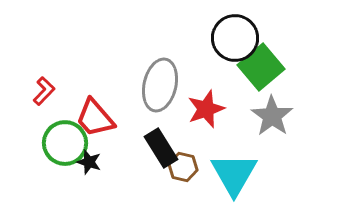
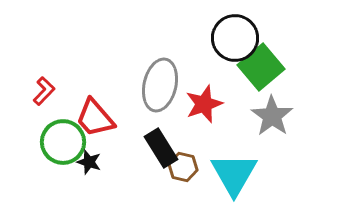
red star: moved 2 px left, 5 px up
green circle: moved 2 px left, 1 px up
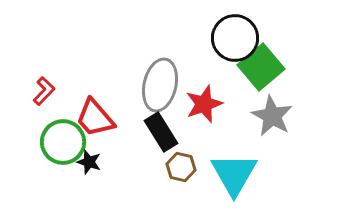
gray star: rotated 6 degrees counterclockwise
black rectangle: moved 16 px up
brown hexagon: moved 2 px left
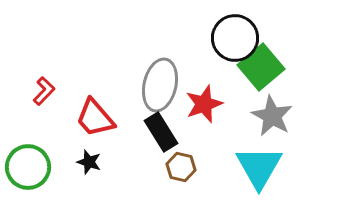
green circle: moved 35 px left, 25 px down
cyan triangle: moved 25 px right, 7 px up
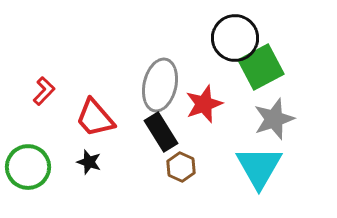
green square: rotated 12 degrees clockwise
gray star: moved 2 px right, 3 px down; rotated 24 degrees clockwise
brown hexagon: rotated 12 degrees clockwise
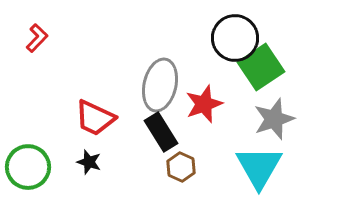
green square: rotated 6 degrees counterclockwise
red L-shape: moved 7 px left, 53 px up
red trapezoid: rotated 24 degrees counterclockwise
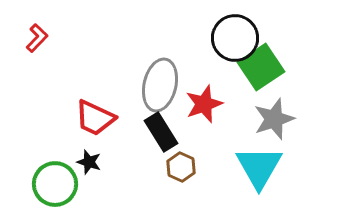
green circle: moved 27 px right, 17 px down
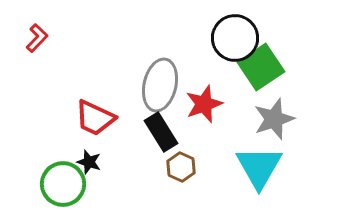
green circle: moved 8 px right
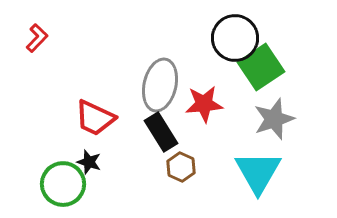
red star: rotated 15 degrees clockwise
cyan triangle: moved 1 px left, 5 px down
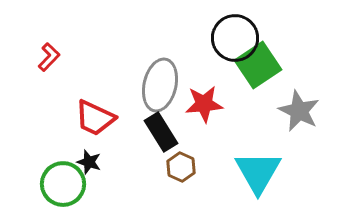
red L-shape: moved 12 px right, 19 px down
green square: moved 3 px left, 2 px up
gray star: moved 25 px right, 8 px up; rotated 27 degrees counterclockwise
